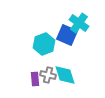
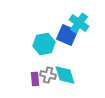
cyan hexagon: rotated 10 degrees clockwise
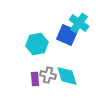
cyan hexagon: moved 7 px left
cyan diamond: moved 2 px right, 1 px down
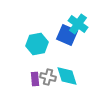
cyan cross: moved 1 px left, 1 px down
gray cross: moved 2 px down
